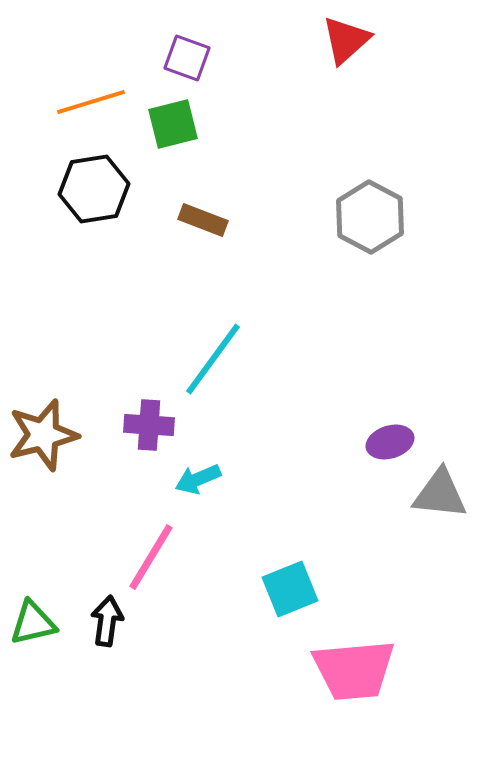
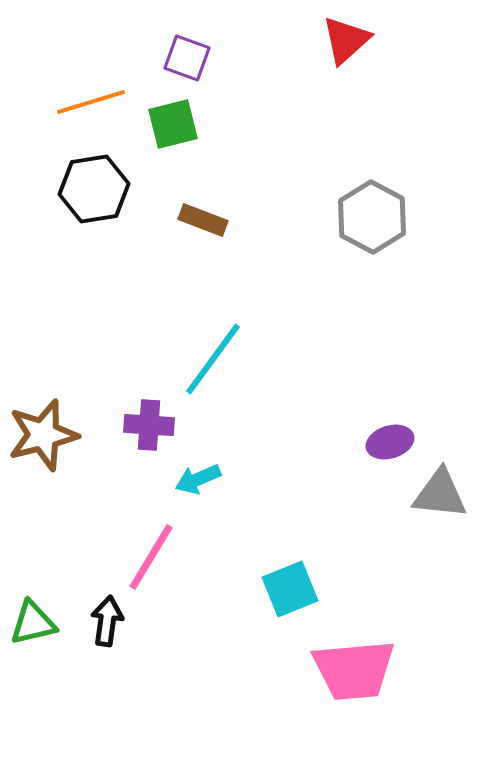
gray hexagon: moved 2 px right
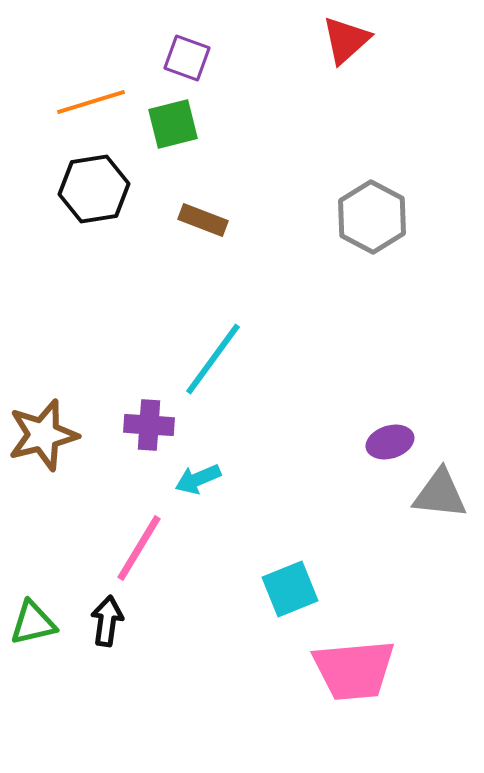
pink line: moved 12 px left, 9 px up
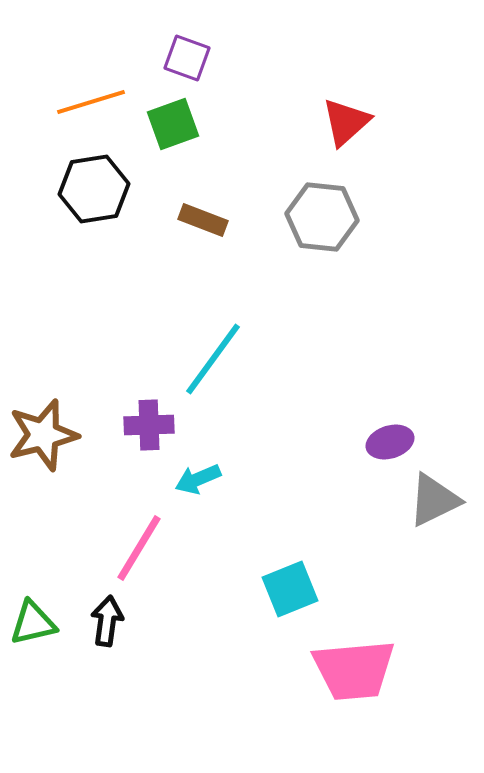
red triangle: moved 82 px down
green square: rotated 6 degrees counterclockwise
gray hexagon: moved 50 px left; rotated 22 degrees counterclockwise
purple cross: rotated 6 degrees counterclockwise
gray triangle: moved 6 px left, 6 px down; rotated 32 degrees counterclockwise
